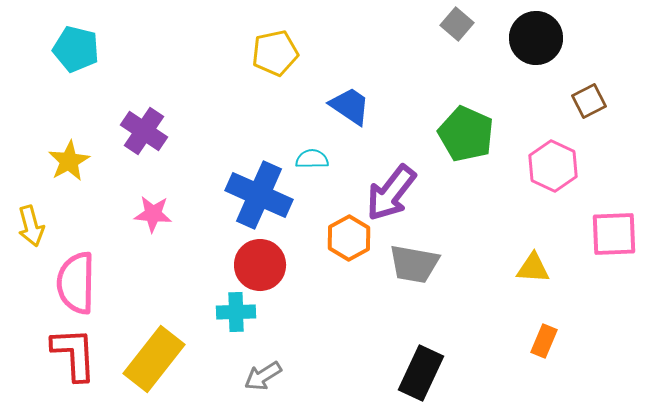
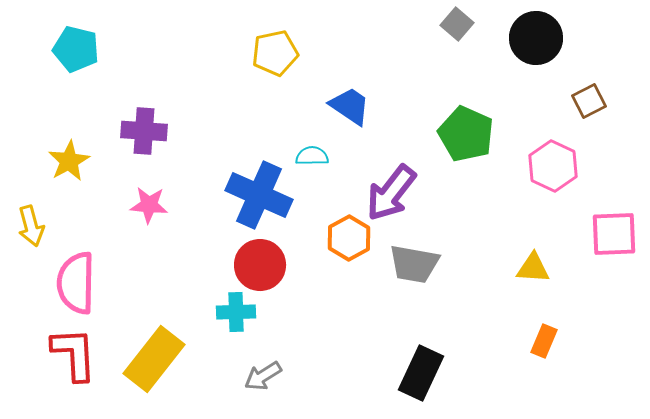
purple cross: rotated 30 degrees counterclockwise
cyan semicircle: moved 3 px up
pink star: moved 4 px left, 9 px up
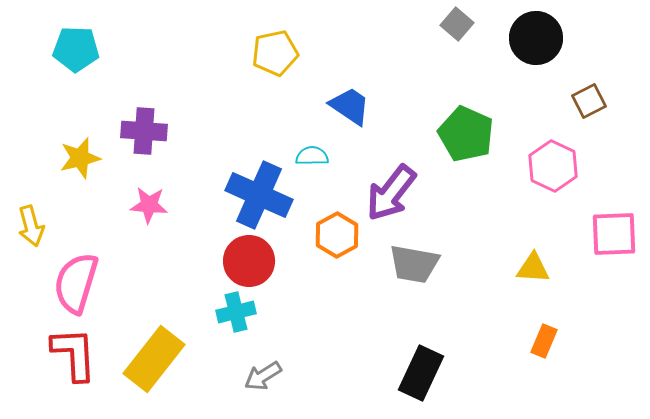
cyan pentagon: rotated 12 degrees counterclockwise
yellow star: moved 11 px right, 3 px up; rotated 15 degrees clockwise
orange hexagon: moved 12 px left, 3 px up
red circle: moved 11 px left, 4 px up
pink semicircle: rotated 16 degrees clockwise
cyan cross: rotated 12 degrees counterclockwise
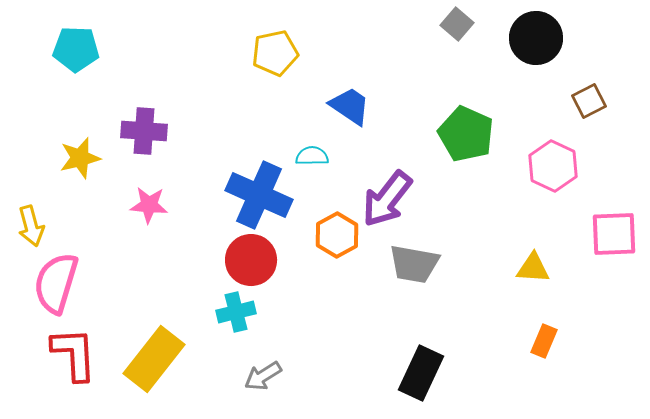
purple arrow: moved 4 px left, 6 px down
red circle: moved 2 px right, 1 px up
pink semicircle: moved 20 px left
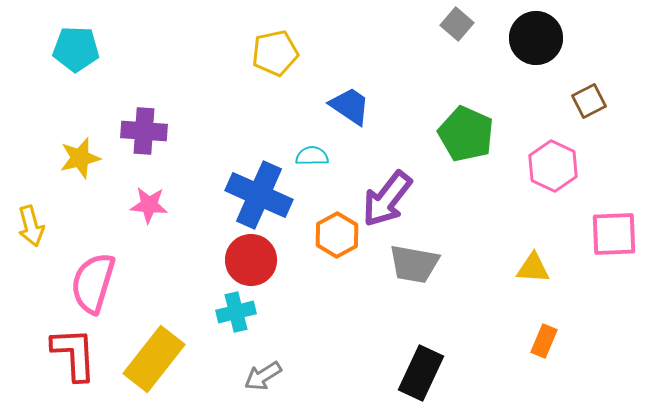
pink semicircle: moved 37 px right
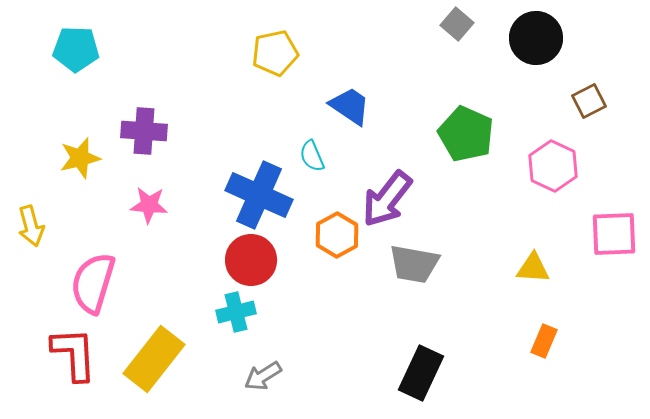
cyan semicircle: rotated 112 degrees counterclockwise
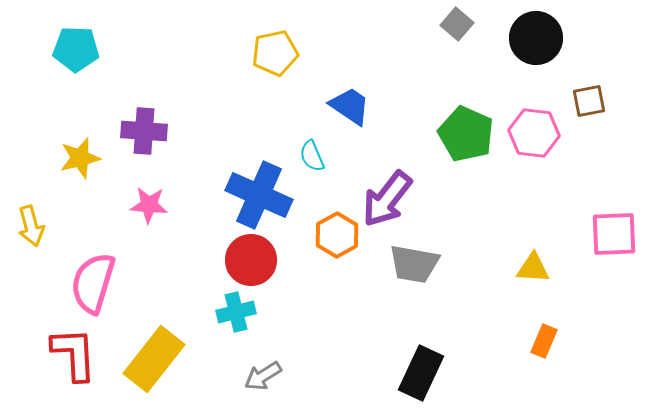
brown square: rotated 16 degrees clockwise
pink hexagon: moved 19 px left, 33 px up; rotated 18 degrees counterclockwise
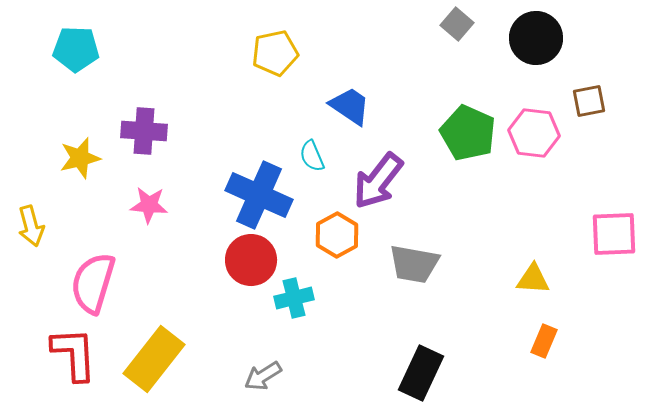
green pentagon: moved 2 px right, 1 px up
purple arrow: moved 9 px left, 18 px up
yellow triangle: moved 11 px down
cyan cross: moved 58 px right, 14 px up
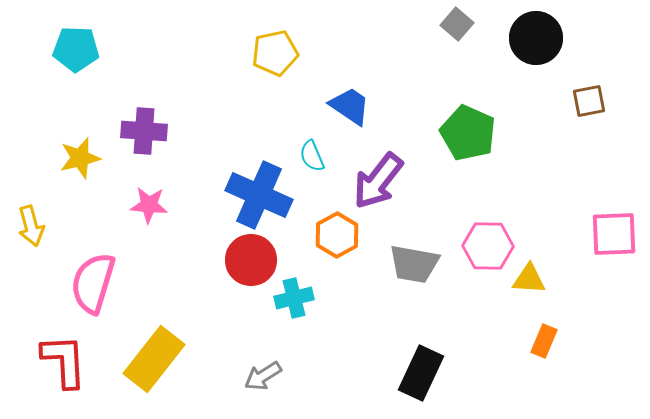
pink hexagon: moved 46 px left, 113 px down; rotated 6 degrees counterclockwise
yellow triangle: moved 4 px left
red L-shape: moved 10 px left, 7 px down
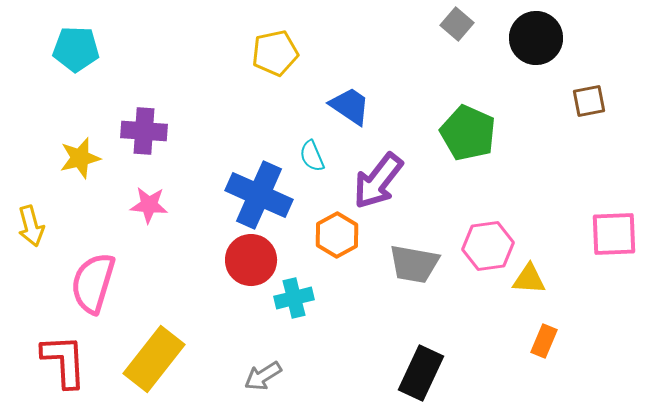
pink hexagon: rotated 9 degrees counterclockwise
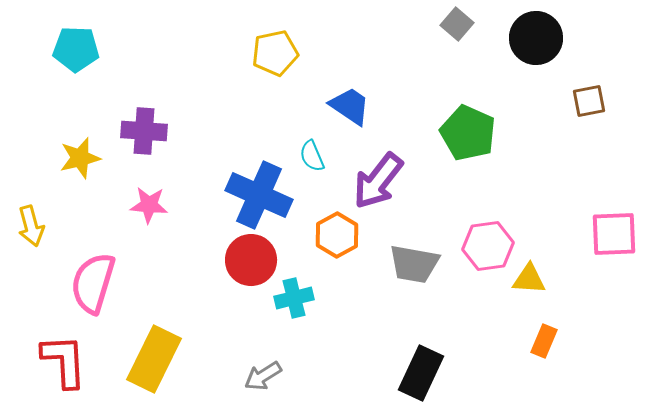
yellow rectangle: rotated 12 degrees counterclockwise
